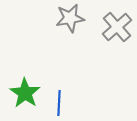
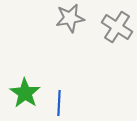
gray cross: rotated 16 degrees counterclockwise
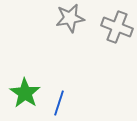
gray cross: rotated 12 degrees counterclockwise
blue line: rotated 15 degrees clockwise
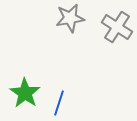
gray cross: rotated 12 degrees clockwise
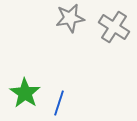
gray cross: moved 3 px left
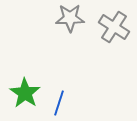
gray star: rotated 8 degrees clockwise
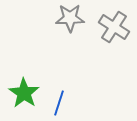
green star: moved 1 px left
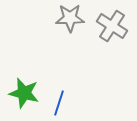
gray cross: moved 2 px left, 1 px up
green star: rotated 20 degrees counterclockwise
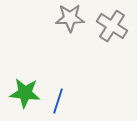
green star: moved 1 px right; rotated 8 degrees counterclockwise
blue line: moved 1 px left, 2 px up
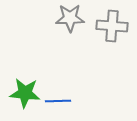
gray cross: rotated 28 degrees counterclockwise
blue line: rotated 70 degrees clockwise
